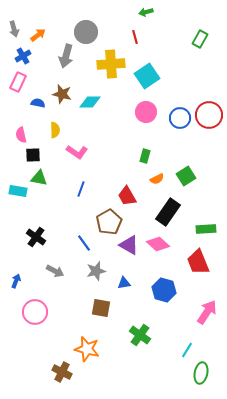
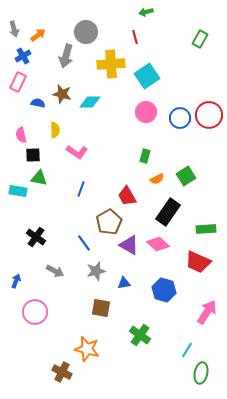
red trapezoid at (198, 262): rotated 44 degrees counterclockwise
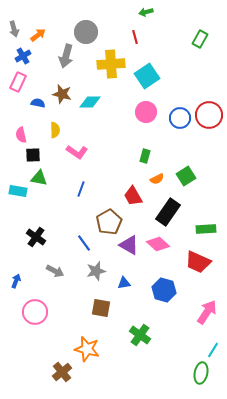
red trapezoid at (127, 196): moved 6 px right
cyan line at (187, 350): moved 26 px right
brown cross at (62, 372): rotated 24 degrees clockwise
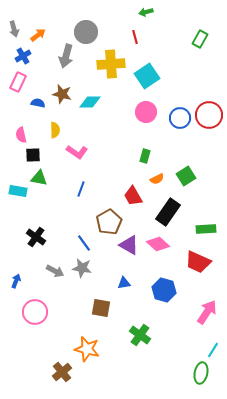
gray star at (96, 271): moved 14 px left, 3 px up; rotated 24 degrees clockwise
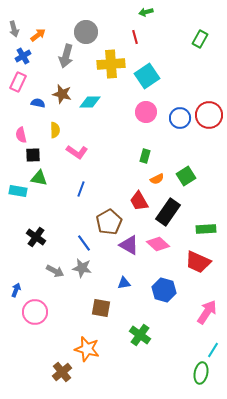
red trapezoid at (133, 196): moved 6 px right, 5 px down
blue arrow at (16, 281): moved 9 px down
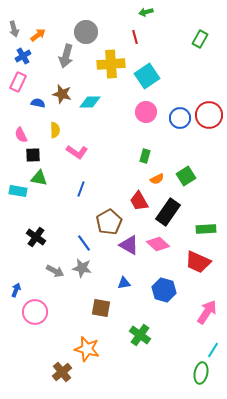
pink semicircle at (21, 135): rotated 14 degrees counterclockwise
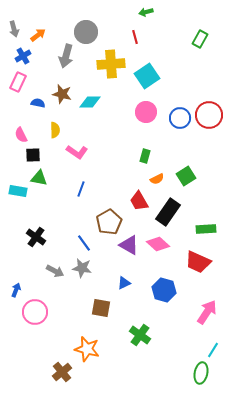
blue triangle at (124, 283): rotated 16 degrees counterclockwise
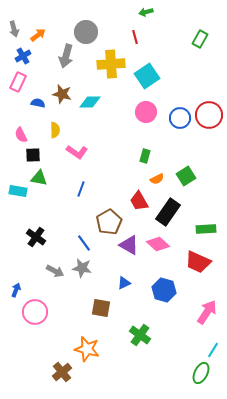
green ellipse at (201, 373): rotated 15 degrees clockwise
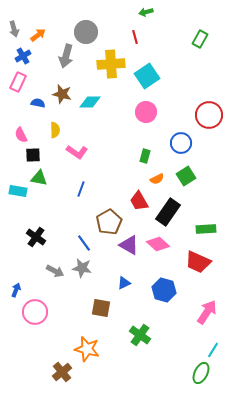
blue circle at (180, 118): moved 1 px right, 25 px down
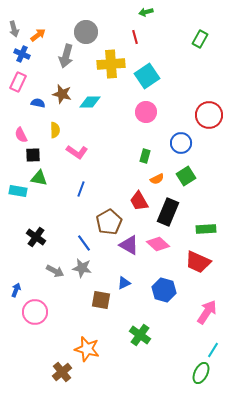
blue cross at (23, 56): moved 1 px left, 2 px up; rotated 35 degrees counterclockwise
black rectangle at (168, 212): rotated 12 degrees counterclockwise
brown square at (101, 308): moved 8 px up
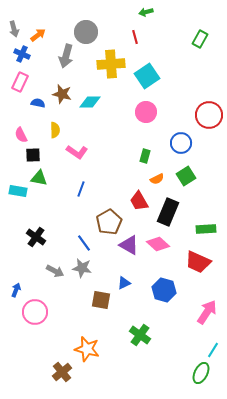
pink rectangle at (18, 82): moved 2 px right
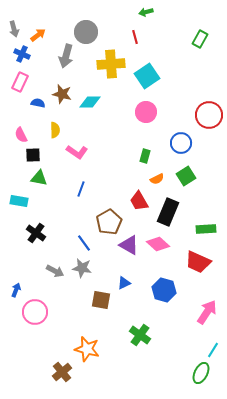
cyan rectangle at (18, 191): moved 1 px right, 10 px down
black cross at (36, 237): moved 4 px up
